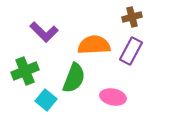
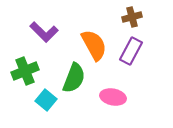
orange semicircle: rotated 64 degrees clockwise
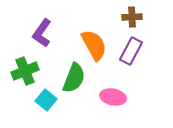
brown cross: rotated 12 degrees clockwise
purple L-shape: moved 2 px left, 1 px down; rotated 80 degrees clockwise
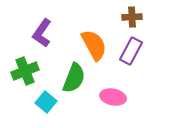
cyan square: moved 2 px down
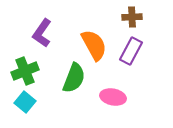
cyan square: moved 21 px left
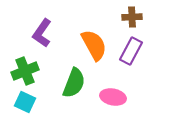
green semicircle: moved 5 px down
cyan square: rotated 15 degrees counterclockwise
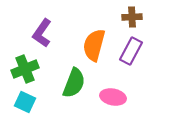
orange semicircle: rotated 136 degrees counterclockwise
green cross: moved 2 px up
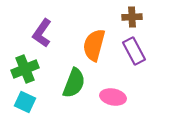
purple rectangle: moved 3 px right; rotated 56 degrees counterclockwise
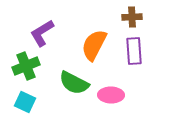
purple L-shape: rotated 24 degrees clockwise
orange semicircle: rotated 12 degrees clockwise
purple rectangle: rotated 24 degrees clockwise
green cross: moved 1 px right, 3 px up
green semicircle: rotated 96 degrees clockwise
pink ellipse: moved 2 px left, 2 px up; rotated 10 degrees counterclockwise
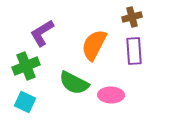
brown cross: rotated 12 degrees counterclockwise
